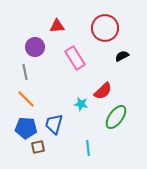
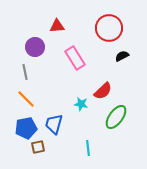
red circle: moved 4 px right
blue pentagon: rotated 15 degrees counterclockwise
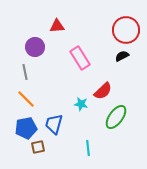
red circle: moved 17 px right, 2 px down
pink rectangle: moved 5 px right
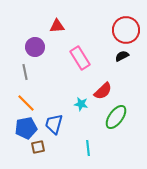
orange line: moved 4 px down
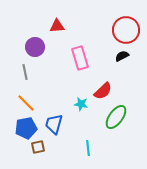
pink rectangle: rotated 15 degrees clockwise
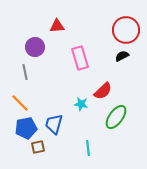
orange line: moved 6 px left
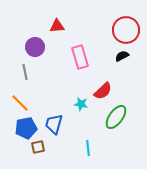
pink rectangle: moved 1 px up
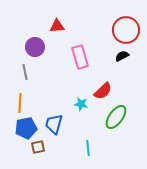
orange line: rotated 48 degrees clockwise
